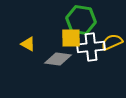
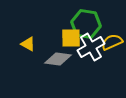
green hexagon: moved 5 px right, 4 px down
white cross: rotated 24 degrees counterclockwise
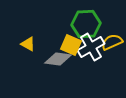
green hexagon: rotated 12 degrees counterclockwise
yellow square: moved 7 px down; rotated 25 degrees clockwise
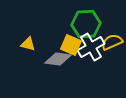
yellow triangle: rotated 14 degrees counterclockwise
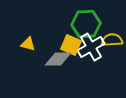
yellow semicircle: moved 2 px up; rotated 20 degrees clockwise
gray diamond: rotated 8 degrees counterclockwise
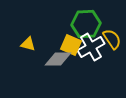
yellow semicircle: moved 1 px up; rotated 60 degrees clockwise
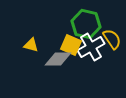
green hexagon: rotated 16 degrees clockwise
yellow triangle: moved 3 px right, 1 px down
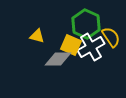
green hexagon: rotated 12 degrees clockwise
yellow semicircle: moved 1 px left, 2 px up
yellow triangle: moved 6 px right, 9 px up
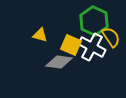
green hexagon: moved 8 px right, 3 px up
yellow triangle: moved 3 px right, 1 px up
white cross: moved 1 px right; rotated 32 degrees counterclockwise
gray diamond: moved 1 px right, 3 px down; rotated 8 degrees clockwise
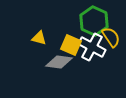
yellow triangle: moved 1 px left, 3 px down
